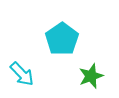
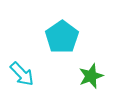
cyan pentagon: moved 2 px up
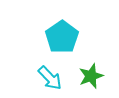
cyan arrow: moved 28 px right, 4 px down
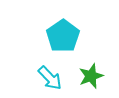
cyan pentagon: moved 1 px right, 1 px up
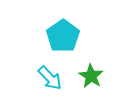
green star: rotated 20 degrees counterclockwise
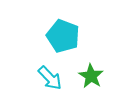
cyan pentagon: rotated 16 degrees counterclockwise
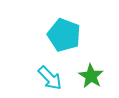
cyan pentagon: moved 1 px right, 1 px up
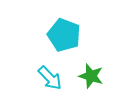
green star: rotated 15 degrees counterclockwise
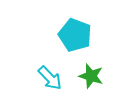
cyan pentagon: moved 11 px right
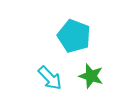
cyan pentagon: moved 1 px left, 1 px down
